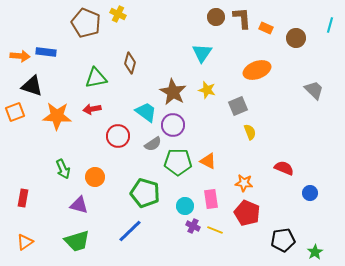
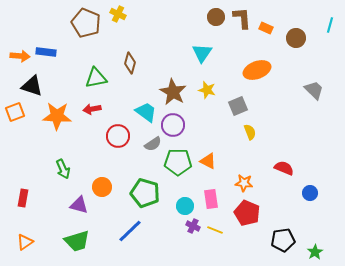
orange circle at (95, 177): moved 7 px right, 10 px down
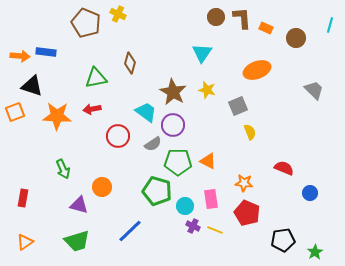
green pentagon at (145, 193): moved 12 px right, 2 px up
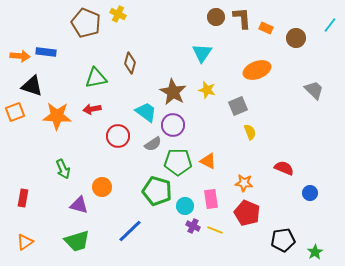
cyan line at (330, 25): rotated 21 degrees clockwise
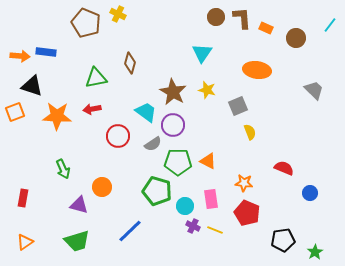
orange ellipse at (257, 70): rotated 28 degrees clockwise
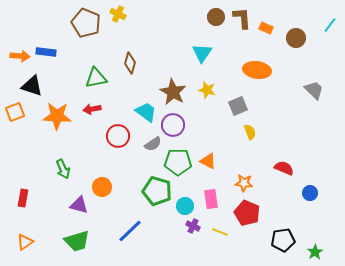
yellow line at (215, 230): moved 5 px right, 2 px down
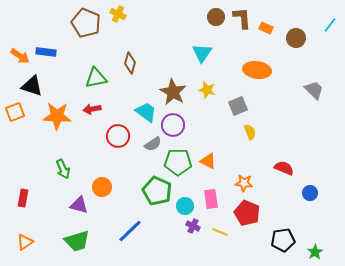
orange arrow at (20, 56): rotated 30 degrees clockwise
green pentagon at (157, 191): rotated 8 degrees clockwise
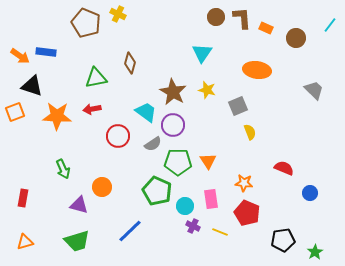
orange triangle at (208, 161): rotated 30 degrees clockwise
orange triangle at (25, 242): rotated 18 degrees clockwise
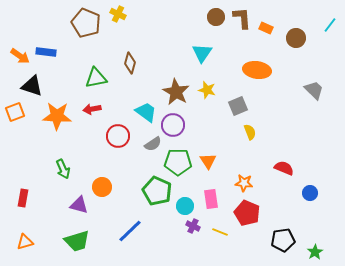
brown star at (173, 92): moved 3 px right
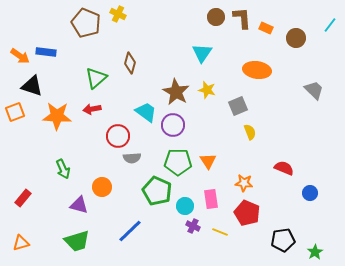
green triangle at (96, 78): rotated 30 degrees counterclockwise
gray semicircle at (153, 144): moved 21 px left, 14 px down; rotated 30 degrees clockwise
red rectangle at (23, 198): rotated 30 degrees clockwise
orange triangle at (25, 242): moved 4 px left, 1 px down
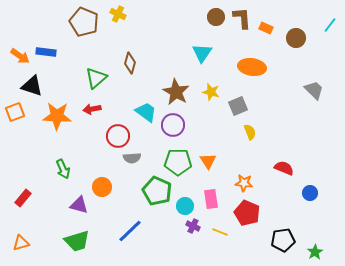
brown pentagon at (86, 23): moved 2 px left, 1 px up
orange ellipse at (257, 70): moved 5 px left, 3 px up
yellow star at (207, 90): moved 4 px right, 2 px down
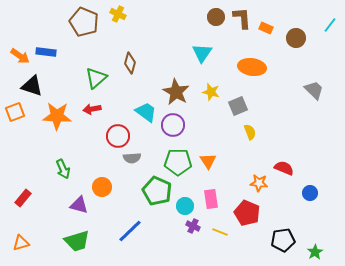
orange star at (244, 183): moved 15 px right
